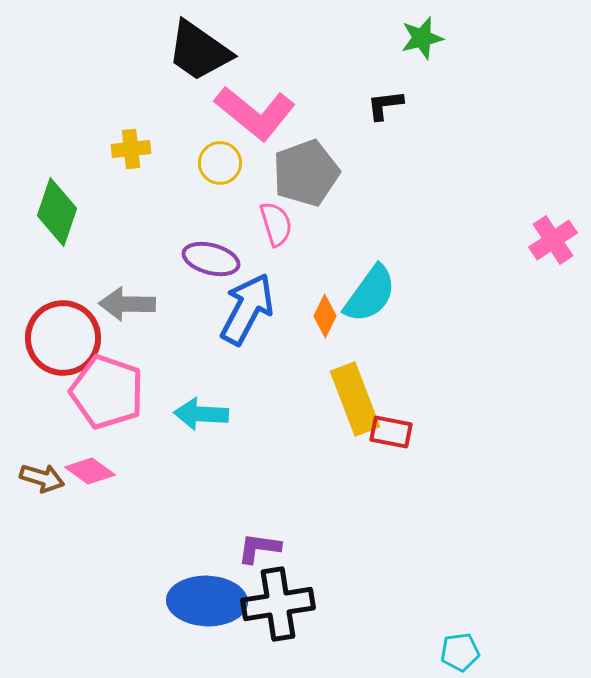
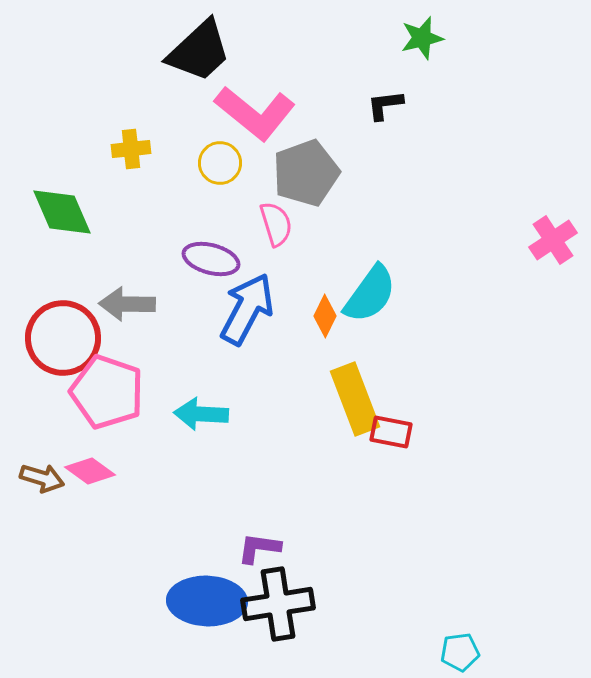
black trapezoid: rotated 78 degrees counterclockwise
green diamond: moved 5 px right; rotated 42 degrees counterclockwise
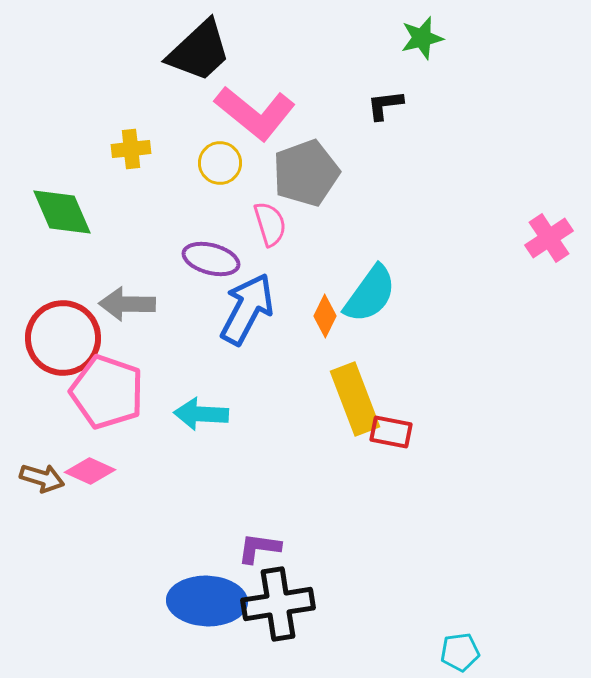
pink semicircle: moved 6 px left
pink cross: moved 4 px left, 2 px up
pink diamond: rotated 12 degrees counterclockwise
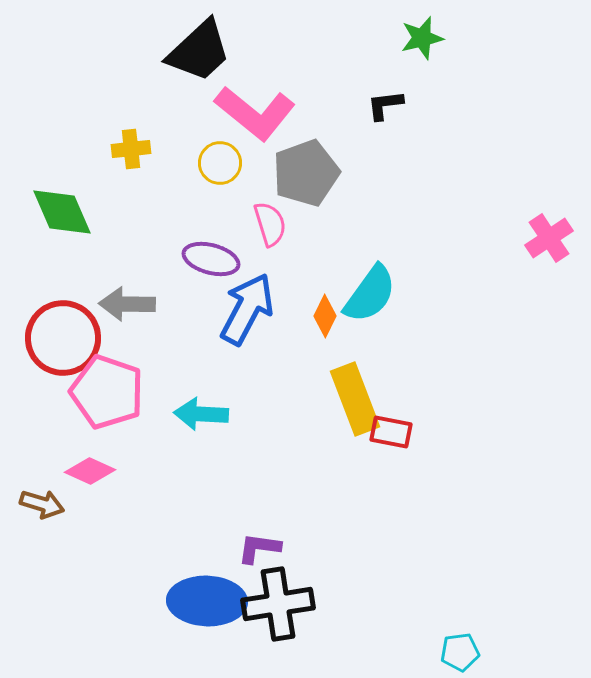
brown arrow: moved 26 px down
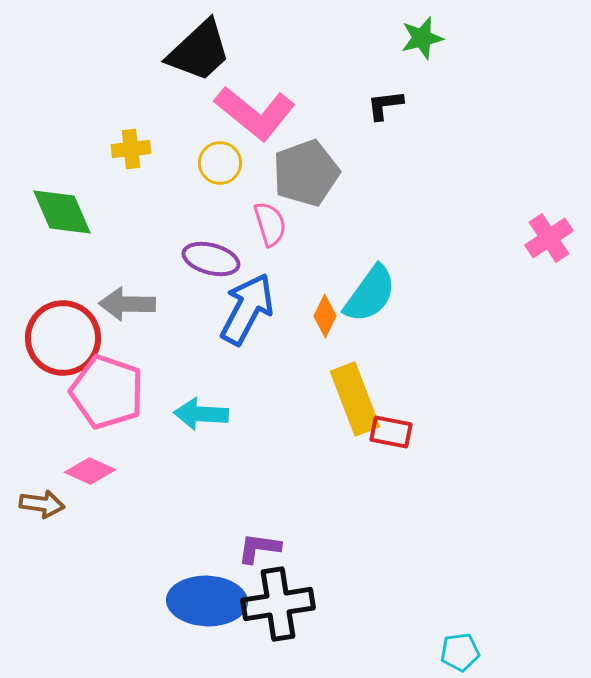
brown arrow: rotated 9 degrees counterclockwise
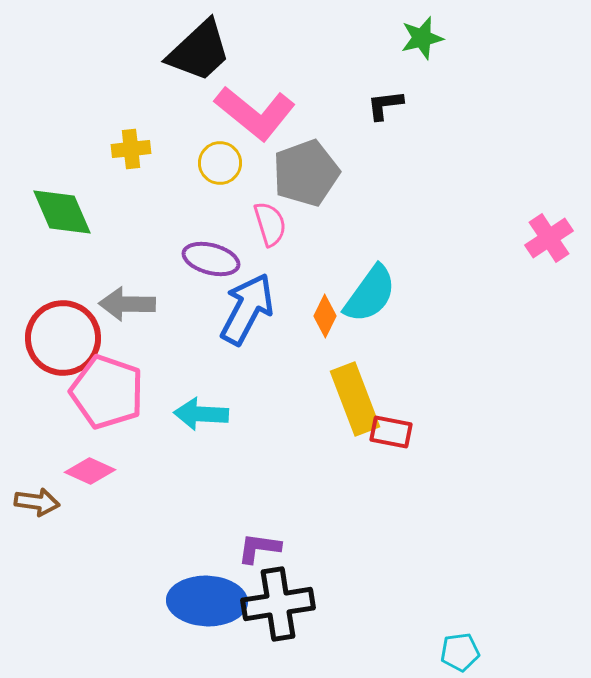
brown arrow: moved 5 px left, 2 px up
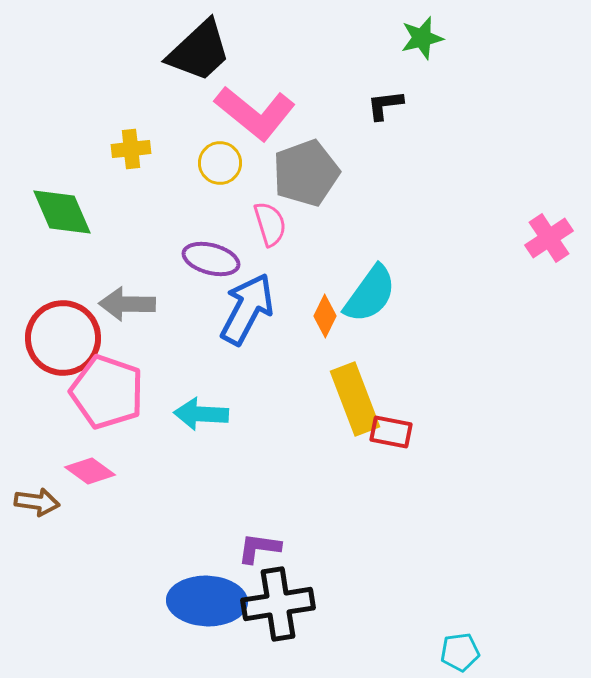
pink diamond: rotated 12 degrees clockwise
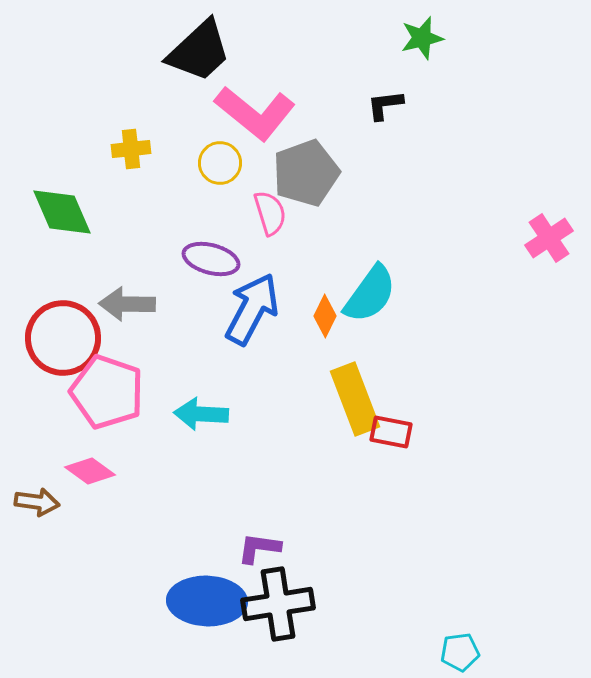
pink semicircle: moved 11 px up
blue arrow: moved 5 px right
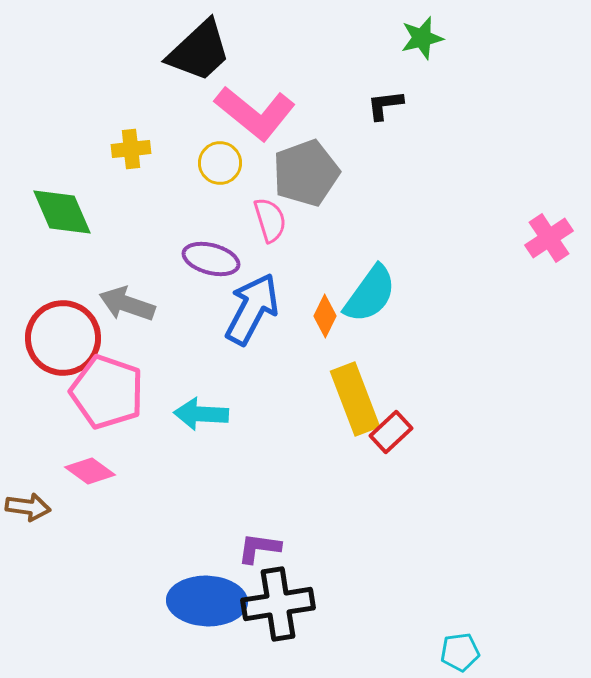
pink semicircle: moved 7 px down
gray arrow: rotated 18 degrees clockwise
red rectangle: rotated 54 degrees counterclockwise
brown arrow: moved 9 px left, 5 px down
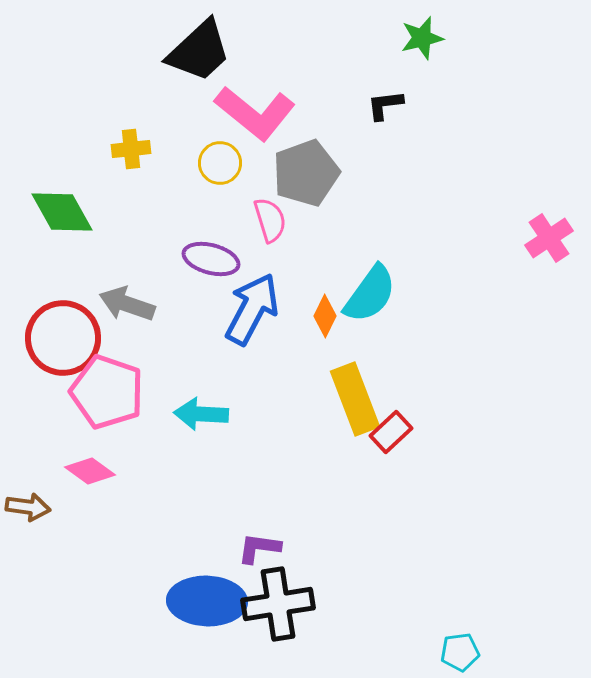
green diamond: rotated 6 degrees counterclockwise
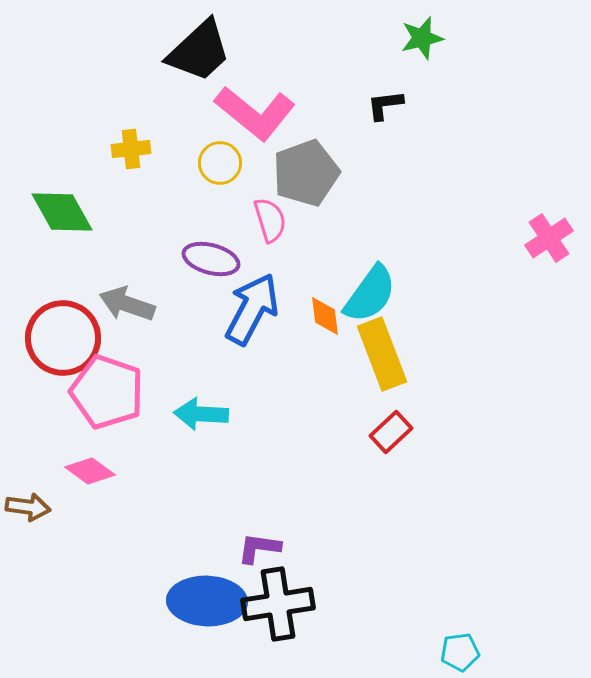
orange diamond: rotated 33 degrees counterclockwise
yellow rectangle: moved 27 px right, 45 px up
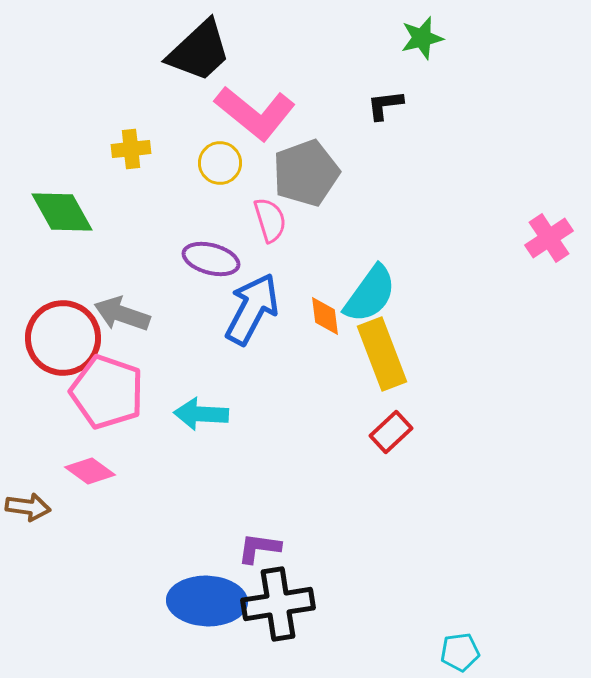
gray arrow: moved 5 px left, 10 px down
